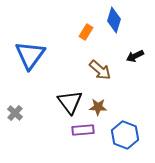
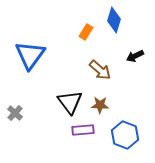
brown star: moved 2 px right, 2 px up
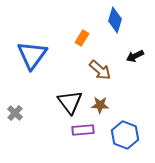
blue diamond: moved 1 px right
orange rectangle: moved 4 px left, 6 px down
blue triangle: moved 2 px right
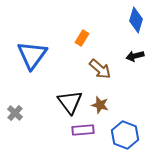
blue diamond: moved 21 px right
black arrow: rotated 12 degrees clockwise
brown arrow: moved 1 px up
brown star: rotated 12 degrees clockwise
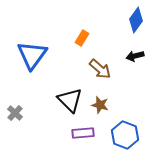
blue diamond: rotated 20 degrees clockwise
black triangle: moved 2 px up; rotated 8 degrees counterclockwise
purple rectangle: moved 3 px down
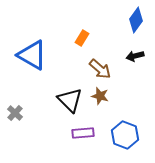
blue triangle: rotated 36 degrees counterclockwise
brown star: moved 9 px up
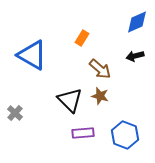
blue diamond: moved 1 px right, 2 px down; rotated 30 degrees clockwise
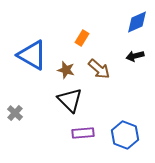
brown arrow: moved 1 px left
brown star: moved 34 px left, 26 px up
